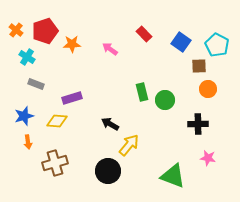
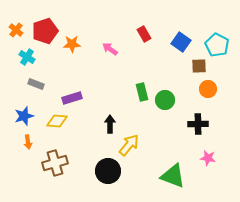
red rectangle: rotated 14 degrees clockwise
black arrow: rotated 60 degrees clockwise
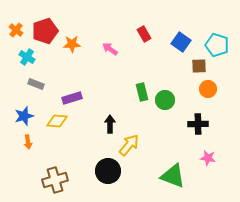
cyan pentagon: rotated 10 degrees counterclockwise
brown cross: moved 17 px down
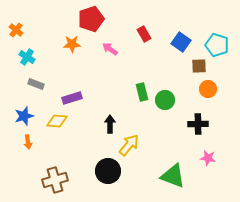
red pentagon: moved 46 px right, 12 px up
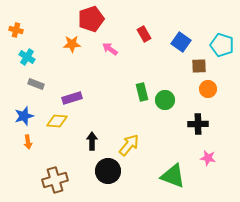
orange cross: rotated 24 degrees counterclockwise
cyan pentagon: moved 5 px right
black arrow: moved 18 px left, 17 px down
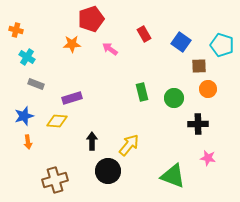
green circle: moved 9 px right, 2 px up
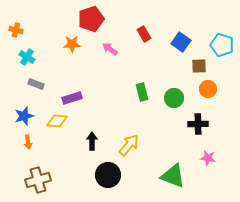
black circle: moved 4 px down
brown cross: moved 17 px left
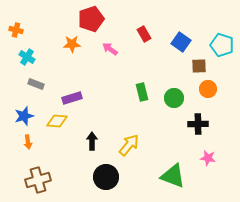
black circle: moved 2 px left, 2 px down
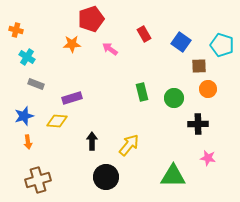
green triangle: rotated 20 degrees counterclockwise
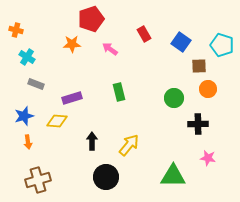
green rectangle: moved 23 px left
